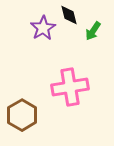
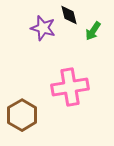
purple star: rotated 25 degrees counterclockwise
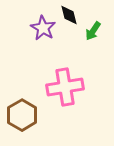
purple star: rotated 15 degrees clockwise
pink cross: moved 5 px left
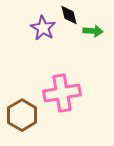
green arrow: rotated 120 degrees counterclockwise
pink cross: moved 3 px left, 6 px down
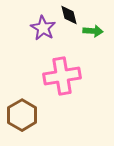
pink cross: moved 17 px up
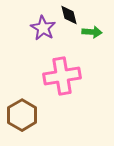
green arrow: moved 1 px left, 1 px down
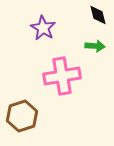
black diamond: moved 29 px right
green arrow: moved 3 px right, 14 px down
brown hexagon: moved 1 px down; rotated 12 degrees clockwise
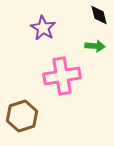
black diamond: moved 1 px right
